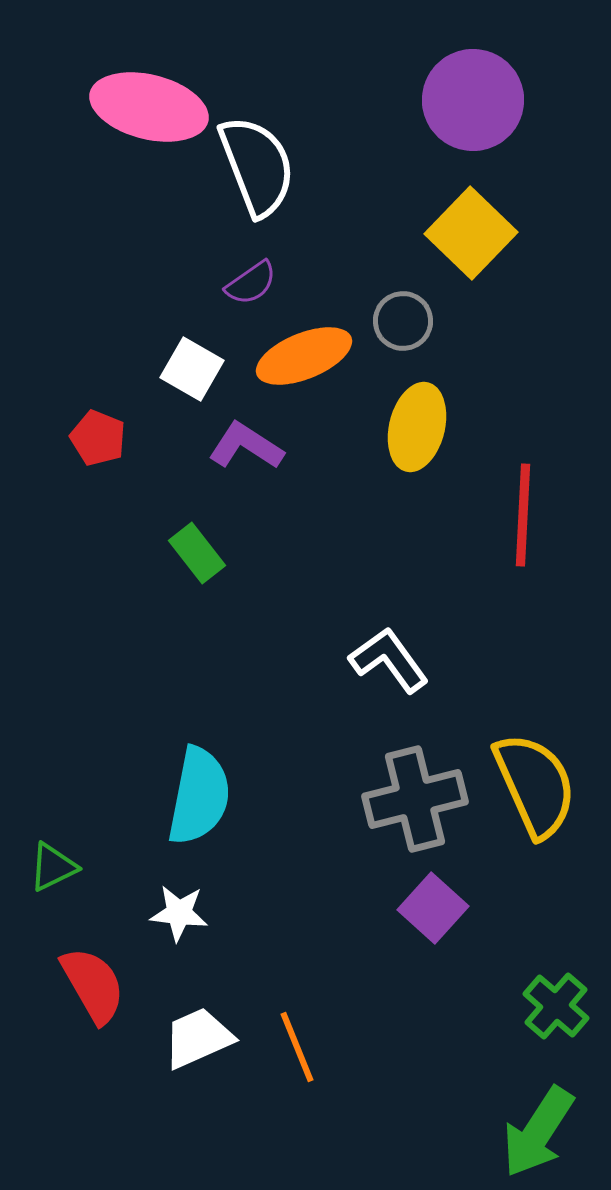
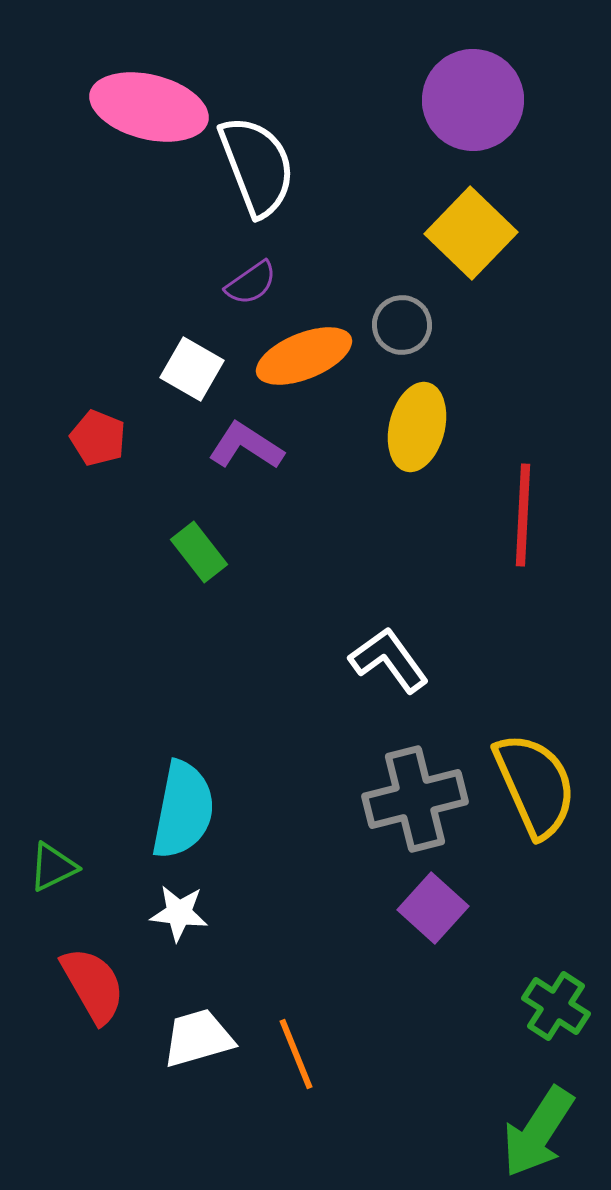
gray circle: moved 1 px left, 4 px down
green rectangle: moved 2 px right, 1 px up
cyan semicircle: moved 16 px left, 14 px down
green cross: rotated 8 degrees counterclockwise
white trapezoid: rotated 8 degrees clockwise
orange line: moved 1 px left, 7 px down
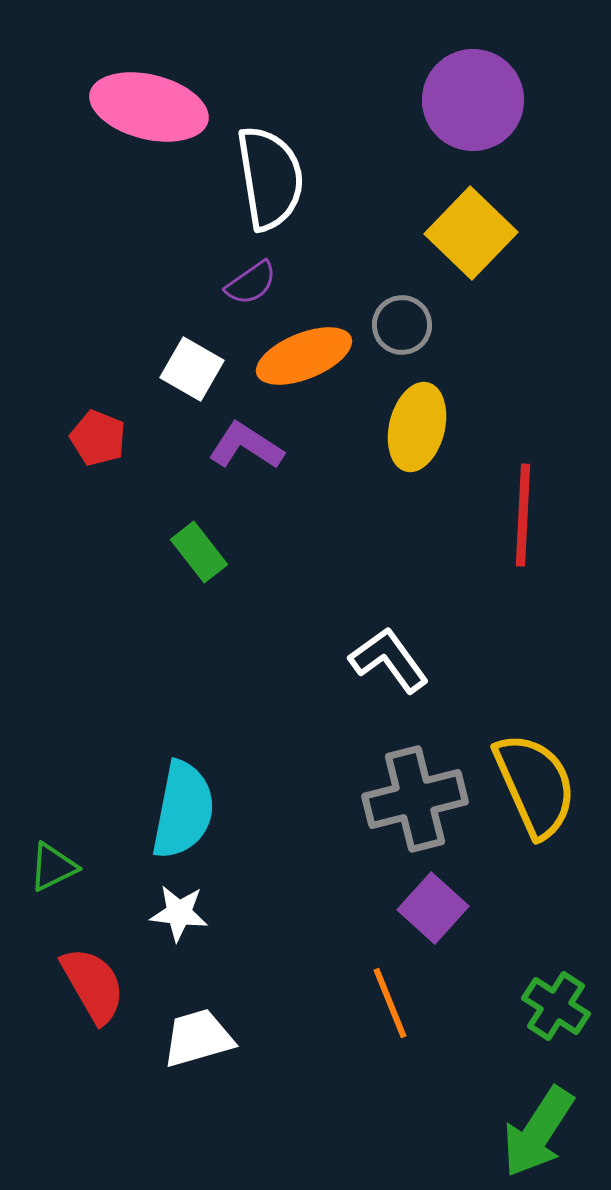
white semicircle: moved 13 px right, 12 px down; rotated 12 degrees clockwise
orange line: moved 94 px right, 51 px up
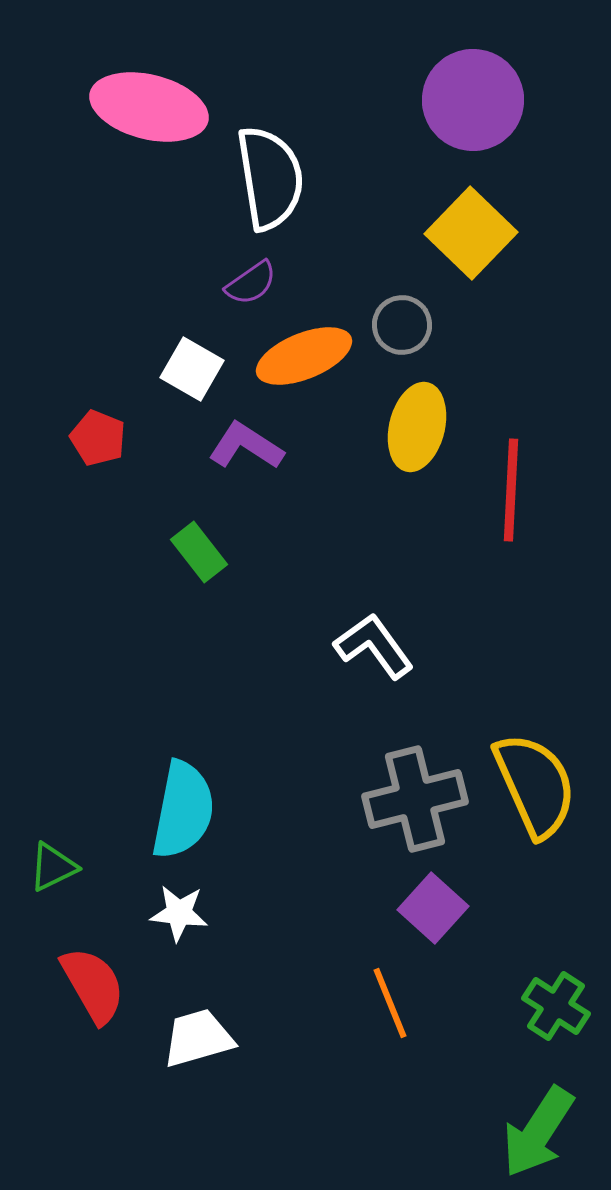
red line: moved 12 px left, 25 px up
white L-shape: moved 15 px left, 14 px up
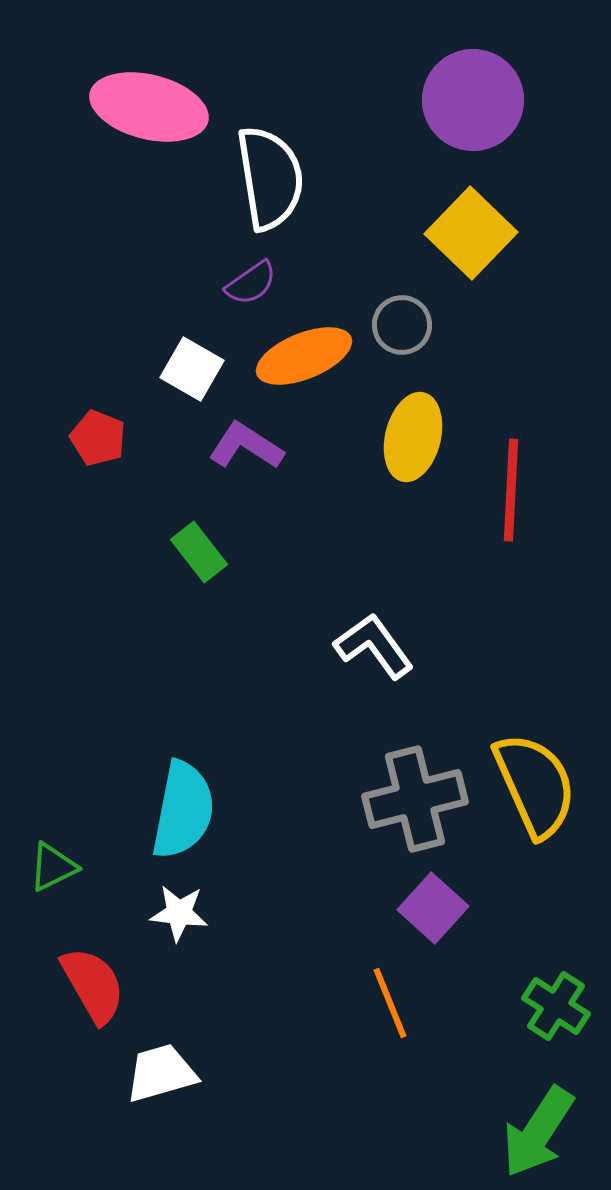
yellow ellipse: moved 4 px left, 10 px down
white trapezoid: moved 37 px left, 35 px down
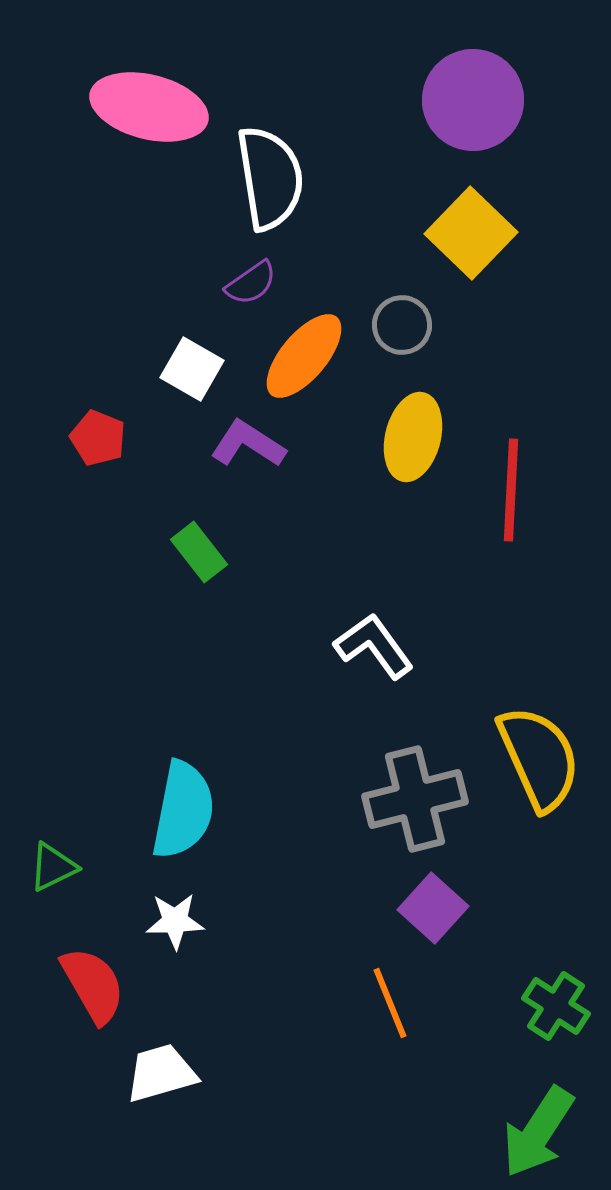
orange ellipse: rotated 28 degrees counterclockwise
purple L-shape: moved 2 px right, 2 px up
yellow semicircle: moved 4 px right, 27 px up
white star: moved 4 px left, 8 px down; rotated 8 degrees counterclockwise
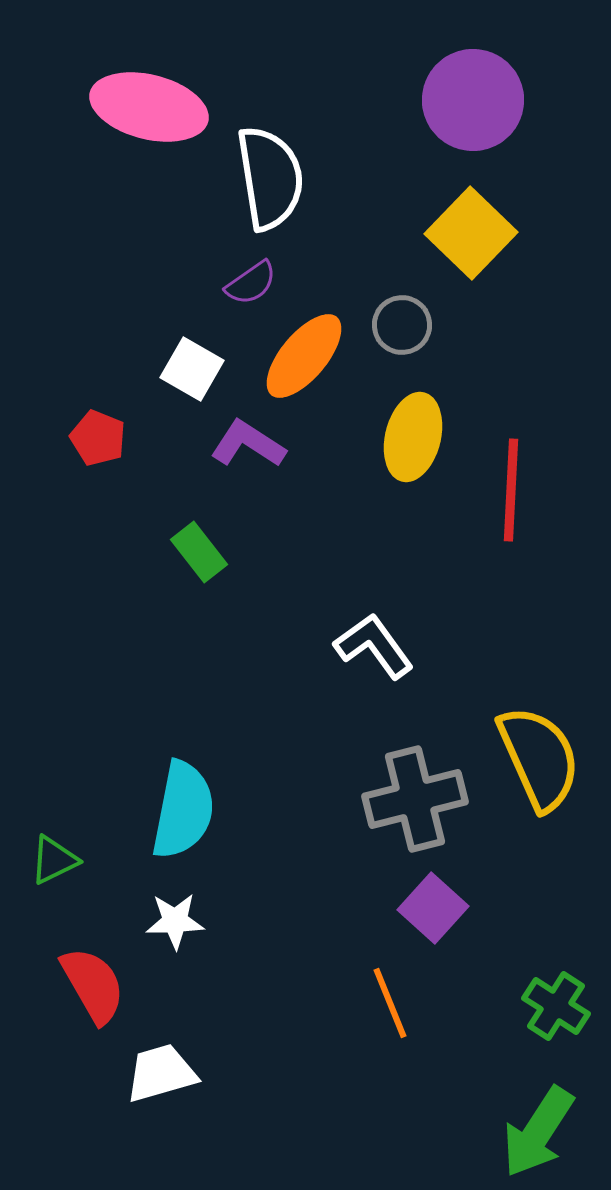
green triangle: moved 1 px right, 7 px up
